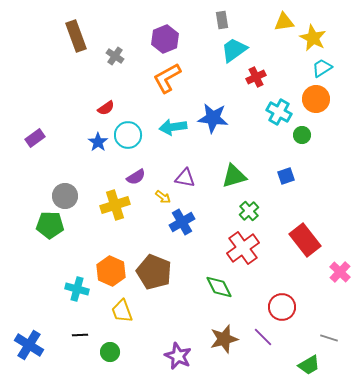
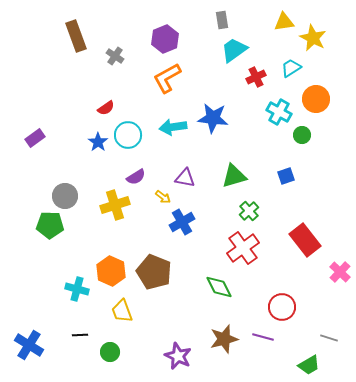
cyan trapezoid at (322, 68): moved 31 px left
purple line at (263, 337): rotated 30 degrees counterclockwise
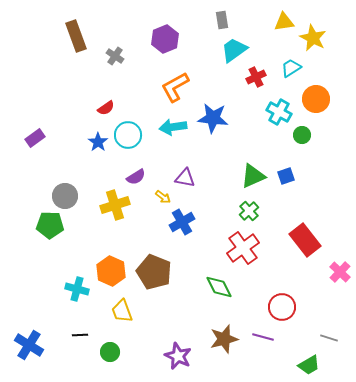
orange L-shape at (167, 78): moved 8 px right, 9 px down
green triangle at (234, 176): moved 19 px right; rotated 8 degrees counterclockwise
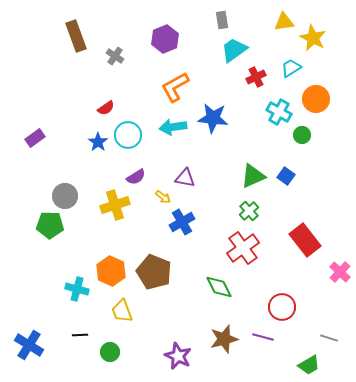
blue square at (286, 176): rotated 36 degrees counterclockwise
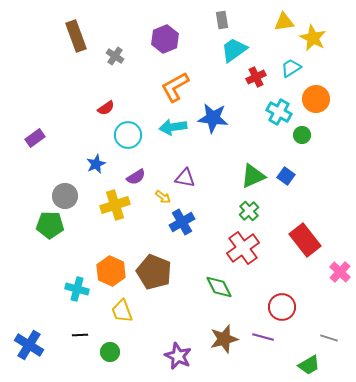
blue star at (98, 142): moved 2 px left, 22 px down; rotated 12 degrees clockwise
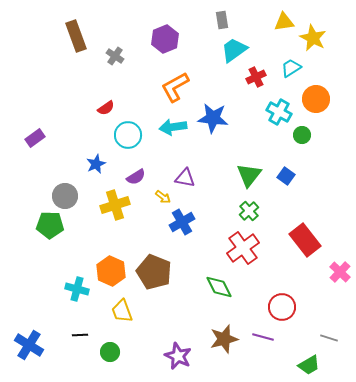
green triangle at (253, 176): moved 4 px left, 1 px up; rotated 28 degrees counterclockwise
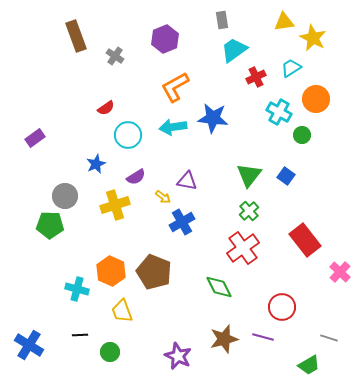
purple triangle at (185, 178): moved 2 px right, 3 px down
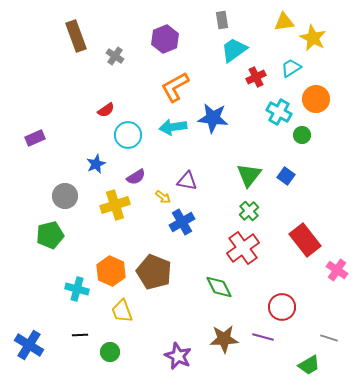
red semicircle at (106, 108): moved 2 px down
purple rectangle at (35, 138): rotated 12 degrees clockwise
green pentagon at (50, 225): moved 10 px down; rotated 16 degrees counterclockwise
pink cross at (340, 272): moved 3 px left, 2 px up; rotated 10 degrees counterclockwise
brown star at (224, 339): rotated 12 degrees clockwise
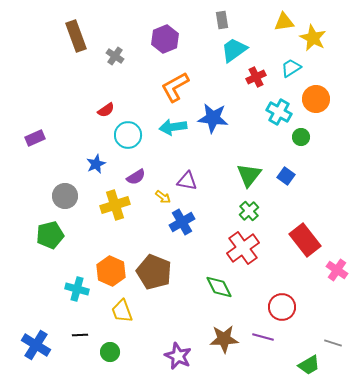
green circle at (302, 135): moved 1 px left, 2 px down
gray line at (329, 338): moved 4 px right, 5 px down
blue cross at (29, 345): moved 7 px right
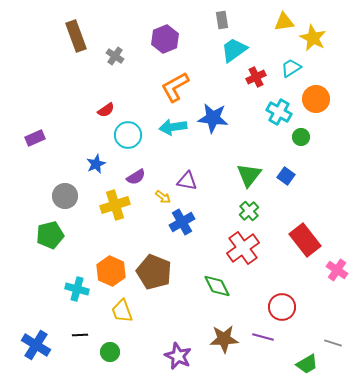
green diamond at (219, 287): moved 2 px left, 1 px up
green trapezoid at (309, 365): moved 2 px left, 1 px up
